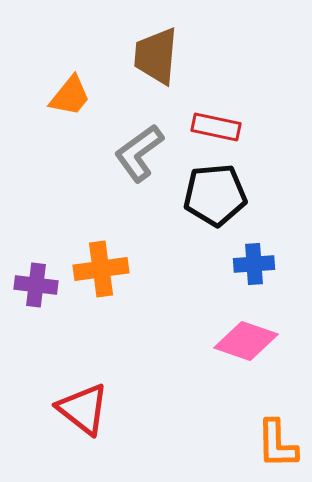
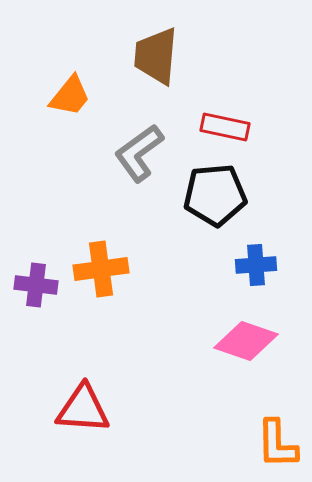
red rectangle: moved 9 px right
blue cross: moved 2 px right, 1 px down
red triangle: rotated 34 degrees counterclockwise
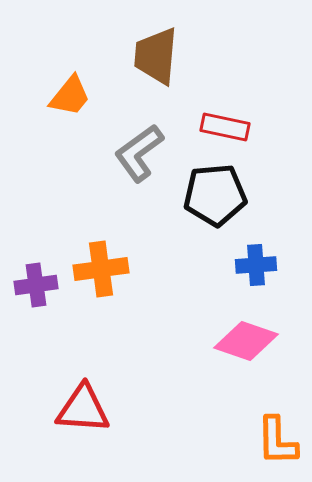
purple cross: rotated 15 degrees counterclockwise
orange L-shape: moved 3 px up
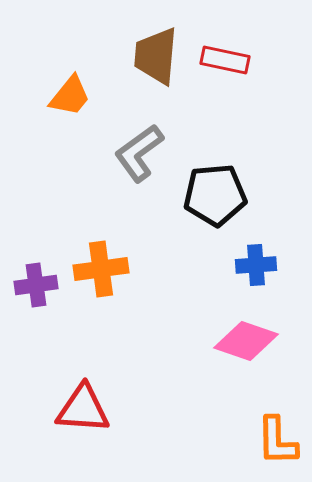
red rectangle: moved 67 px up
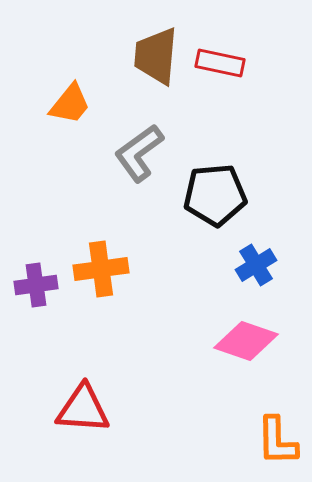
red rectangle: moved 5 px left, 3 px down
orange trapezoid: moved 8 px down
blue cross: rotated 27 degrees counterclockwise
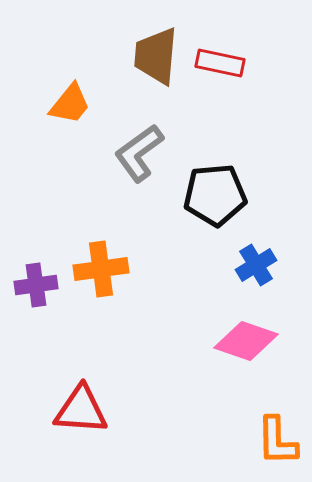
red triangle: moved 2 px left, 1 px down
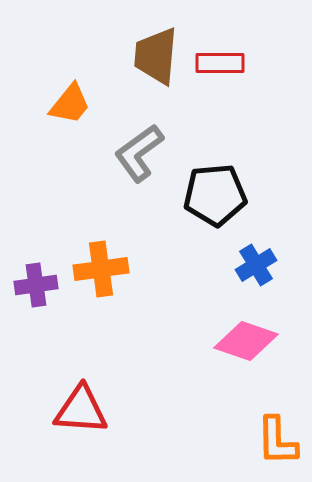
red rectangle: rotated 12 degrees counterclockwise
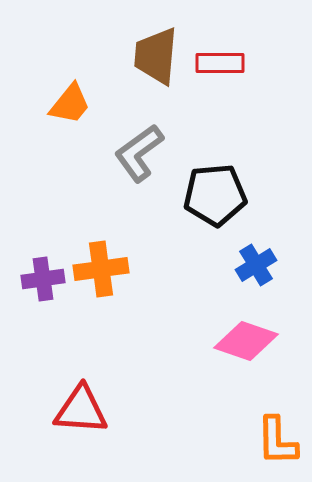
purple cross: moved 7 px right, 6 px up
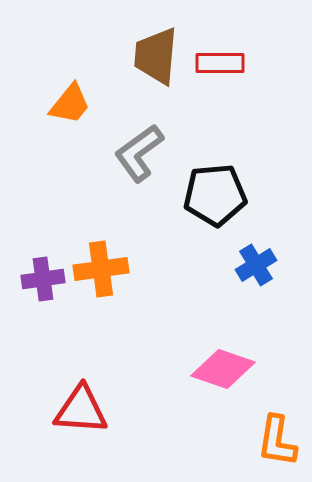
pink diamond: moved 23 px left, 28 px down
orange L-shape: rotated 10 degrees clockwise
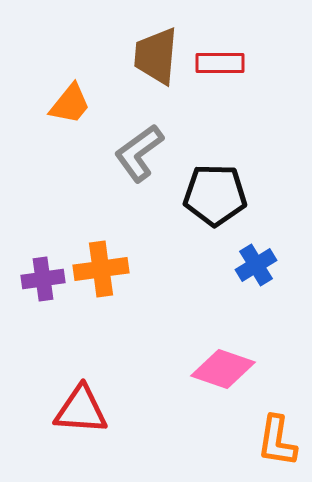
black pentagon: rotated 6 degrees clockwise
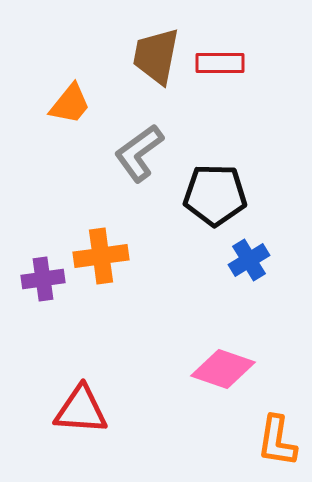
brown trapezoid: rotated 6 degrees clockwise
blue cross: moved 7 px left, 5 px up
orange cross: moved 13 px up
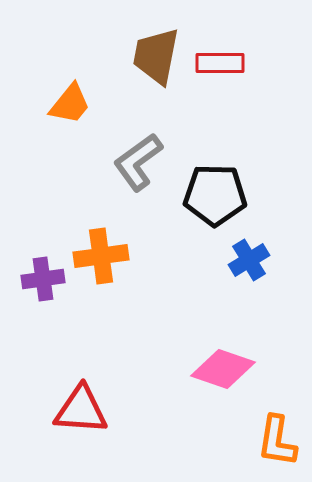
gray L-shape: moved 1 px left, 9 px down
